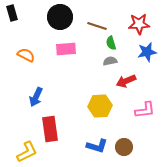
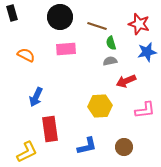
red star: rotated 20 degrees clockwise
blue L-shape: moved 10 px left; rotated 30 degrees counterclockwise
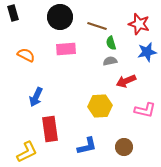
black rectangle: moved 1 px right
pink L-shape: rotated 20 degrees clockwise
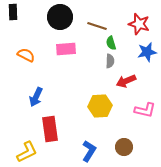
black rectangle: moved 1 px up; rotated 14 degrees clockwise
gray semicircle: rotated 104 degrees clockwise
blue L-shape: moved 2 px right, 5 px down; rotated 45 degrees counterclockwise
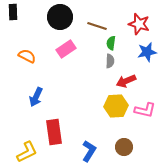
green semicircle: rotated 24 degrees clockwise
pink rectangle: rotated 30 degrees counterclockwise
orange semicircle: moved 1 px right, 1 px down
yellow hexagon: moved 16 px right
red rectangle: moved 4 px right, 3 px down
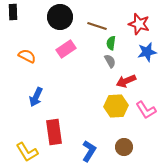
gray semicircle: rotated 32 degrees counterclockwise
pink L-shape: moved 1 px right; rotated 45 degrees clockwise
yellow L-shape: rotated 85 degrees clockwise
